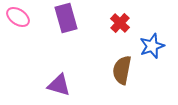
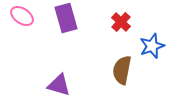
pink ellipse: moved 4 px right, 1 px up
red cross: moved 1 px right, 1 px up
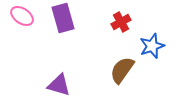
purple rectangle: moved 3 px left
red cross: rotated 18 degrees clockwise
brown semicircle: rotated 24 degrees clockwise
